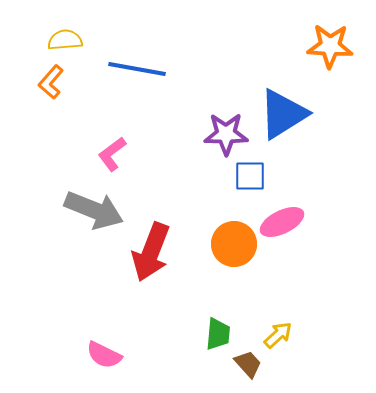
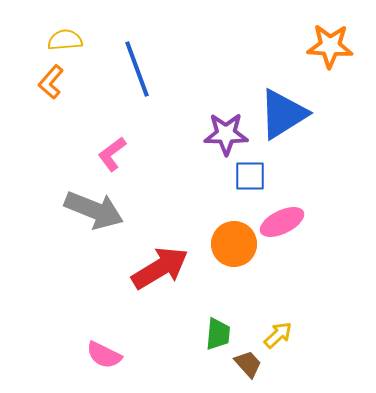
blue line: rotated 60 degrees clockwise
red arrow: moved 9 px right, 16 px down; rotated 142 degrees counterclockwise
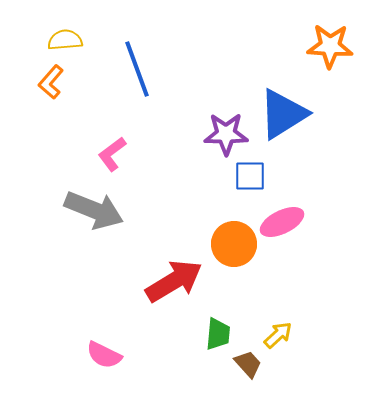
red arrow: moved 14 px right, 13 px down
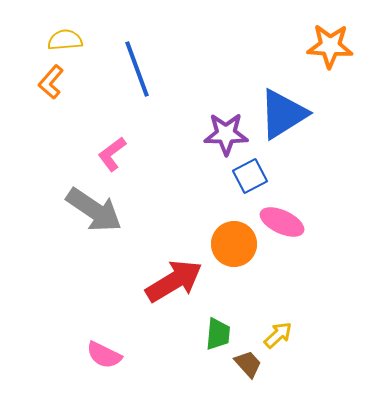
blue square: rotated 28 degrees counterclockwise
gray arrow: rotated 12 degrees clockwise
pink ellipse: rotated 51 degrees clockwise
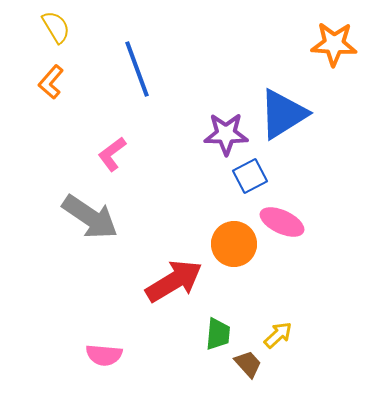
yellow semicircle: moved 9 px left, 13 px up; rotated 64 degrees clockwise
orange star: moved 4 px right, 2 px up
gray arrow: moved 4 px left, 7 px down
pink semicircle: rotated 21 degrees counterclockwise
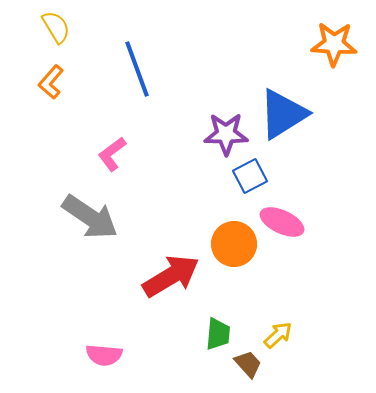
red arrow: moved 3 px left, 5 px up
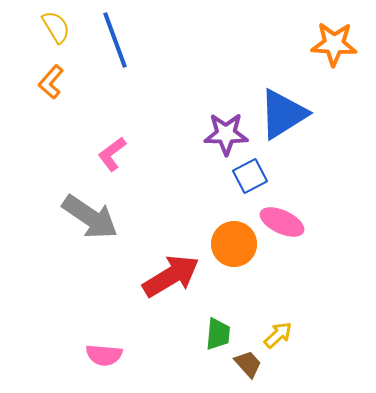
blue line: moved 22 px left, 29 px up
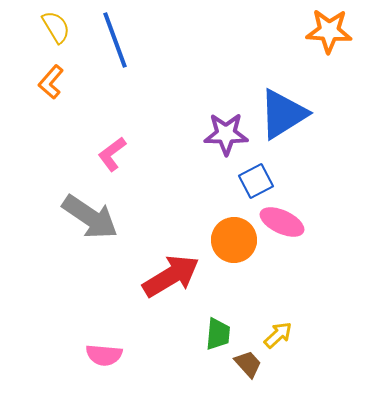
orange star: moved 5 px left, 13 px up
blue square: moved 6 px right, 5 px down
orange circle: moved 4 px up
